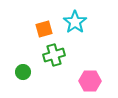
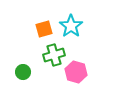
cyan star: moved 4 px left, 4 px down
pink hexagon: moved 14 px left, 9 px up; rotated 15 degrees clockwise
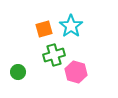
green circle: moved 5 px left
